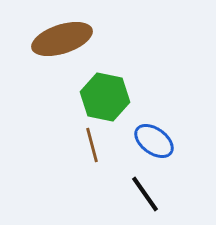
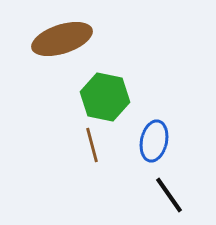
blue ellipse: rotated 66 degrees clockwise
black line: moved 24 px right, 1 px down
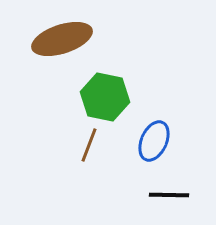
blue ellipse: rotated 12 degrees clockwise
brown line: moved 3 px left; rotated 36 degrees clockwise
black line: rotated 54 degrees counterclockwise
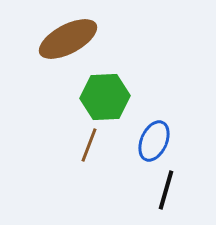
brown ellipse: moved 6 px right; rotated 10 degrees counterclockwise
green hexagon: rotated 15 degrees counterclockwise
black line: moved 3 px left, 5 px up; rotated 75 degrees counterclockwise
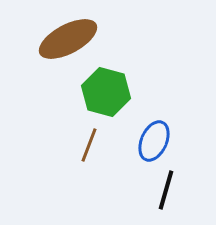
green hexagon: moved 1 px right, 5 px up; rotated 18 degrees clockwise
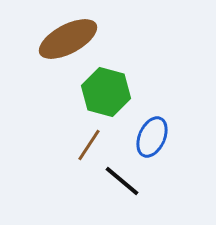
blue ellipse: moved 2 px left, 4 px up
brown line: rotated 12 degrees clockwise
black line: moved 44 px left, 9 px up; rotated 66 degrees counterclockwise
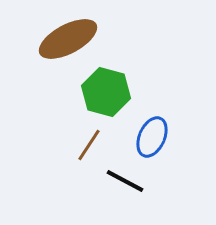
black line: moved 3 px right; rotated 12 degrees counterclockwise
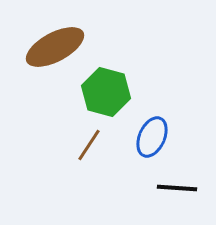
brown ellipse: moved 13 px left, 8 px down
black line: moved 52 px right, 7 px down; rotated 24 degrees counterclockwise
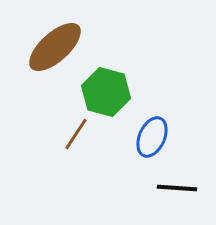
brown ellipse: rotated 14 degrees counterclockwise
brown line: moved 13 px left, 11 px up
